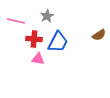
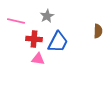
brown semicircle: moved 1 px left, 4 px up; rotated 56 degrees counterclockwise
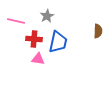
blue trapezoid: rotated 15 degrees counterclockwise
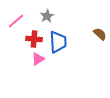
pink line: rotated 54 degrees counterclockwise
brown semicircle: moved 2 px right, 3 px down; rotated 48 degrees counterclockwise
blue trapezoid: rotated 15 degrees counterclockwise
pink triangle: rotated 40 degrees counterclockwise
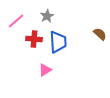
pink triangle: moved 7 px right, 11 px down
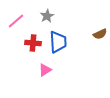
brown semicircle: rotated 112 degrees clockwise
red cross: moved 1 px left, 4 px down
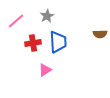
brown semicircle: rotated 24 degrees clockwise
red cross: rotated 14 degrees counterclockwise
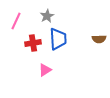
pink line: rotated 24 degrees counterclockwise
brown semicircle: moved 1 px left, 5 px down
blue trapezoid: moved 3 px up
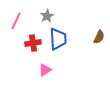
brown semicircle: moved 2 px up; rotated 64 degrees counterclockwise
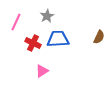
pink line: moved 1 px down
blue trapezoid: rotated 90 degrees counterclockwise
red cross: rotated 35 degrees clockwise
pink triangle: moved 3 px left, 1 px down
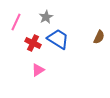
gray star: moved 1 px left, 1 px down
blue trapezoid: rotated 35 degrees clockwise
pink triangle: moved 4 px left, 1 px up
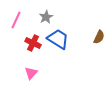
pink line: moved 2 px up
pink triangle: moved 7 px left, 3 px down; rotated 16 degrees counterclockwise
